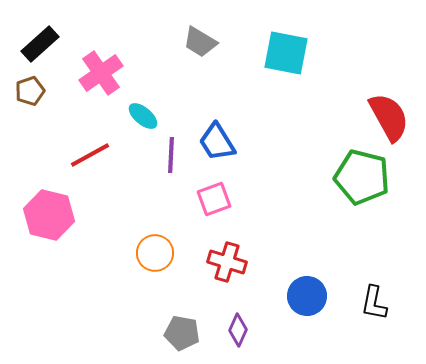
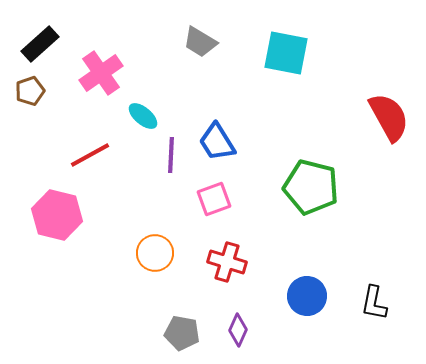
green pentagon: moved 51 px left, 10 px down
pink hexagon: moved 8 px right
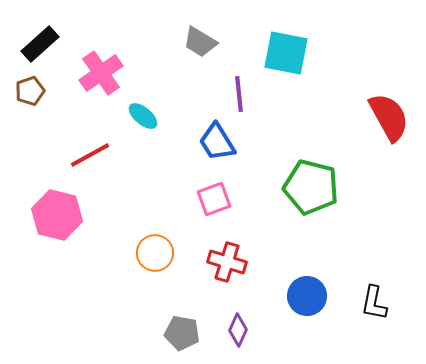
purple line: moved 68 px right, 61 px up; rotated 9 degrees counterclockwise
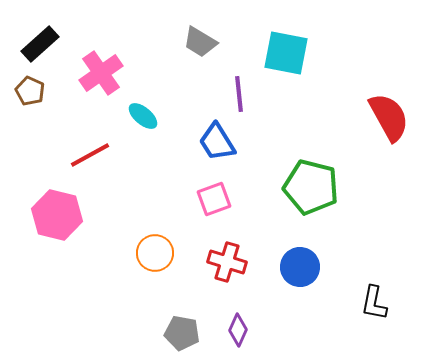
brown pentagon: rotated 28 degrees counterclockwise
blue circle: moved 7 px left, 29 px up
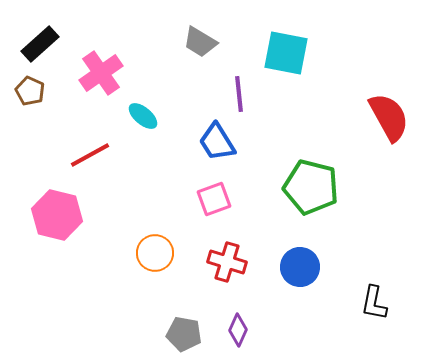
gray pentagon: moved 2 px right, 1 px down
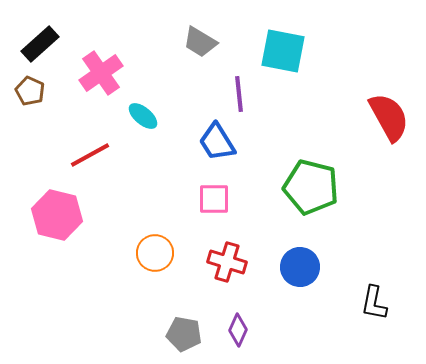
cyan square: moved 3 px left, 2 px up
pink square: rotated 20 degrees clockwise
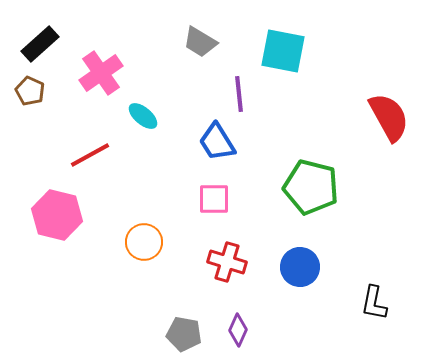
orange circle: moved 11 px left, 11 px up
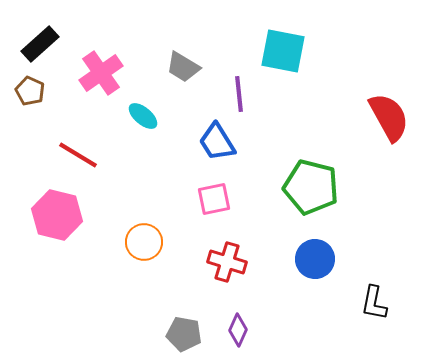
gray trapezoid: moved 17 px left, 25 px down
red line: moved 12 px left; rotated 60 degrees clockwise
pink square: rotated 12 degrees counterclockwise
blue circle: moved 15 px right, 8 px up
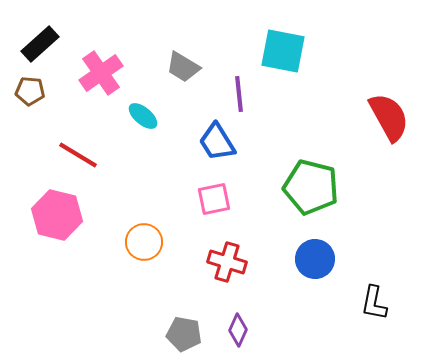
brown pentagon: rotated 20 degrees counterclockwise
